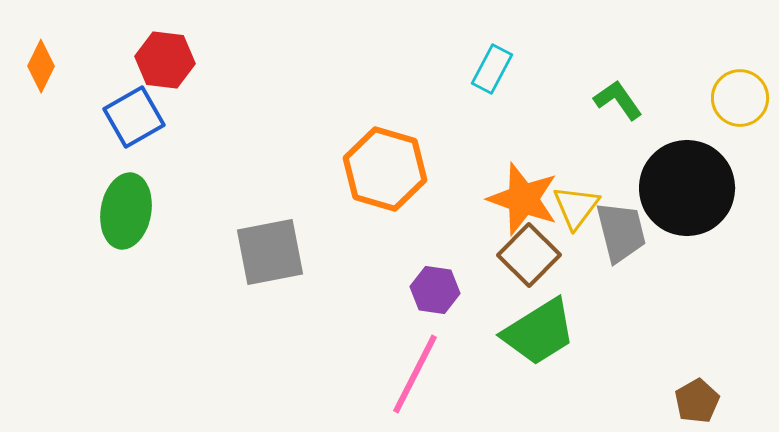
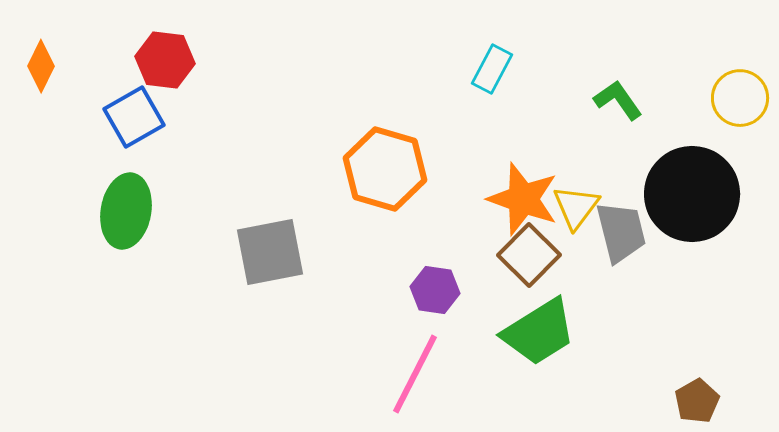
black circle: moved 5 px right, 6 px down
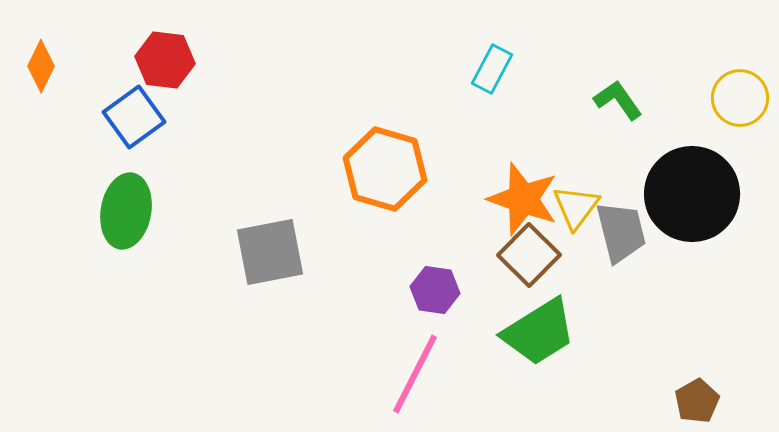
blue square: rotated 6 degrees counterclockwise
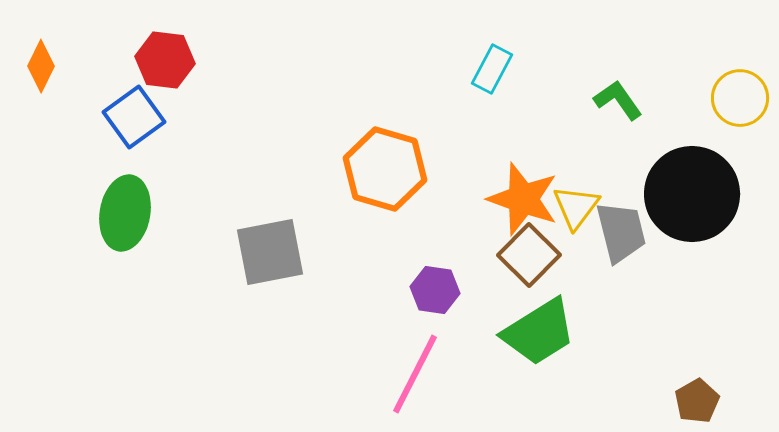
green ellipse: moved 1 px left, 2 px down
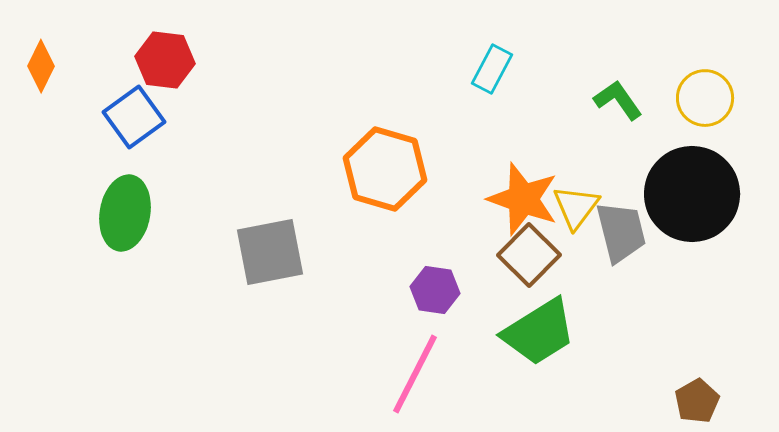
yellow circle: moved 35 px left
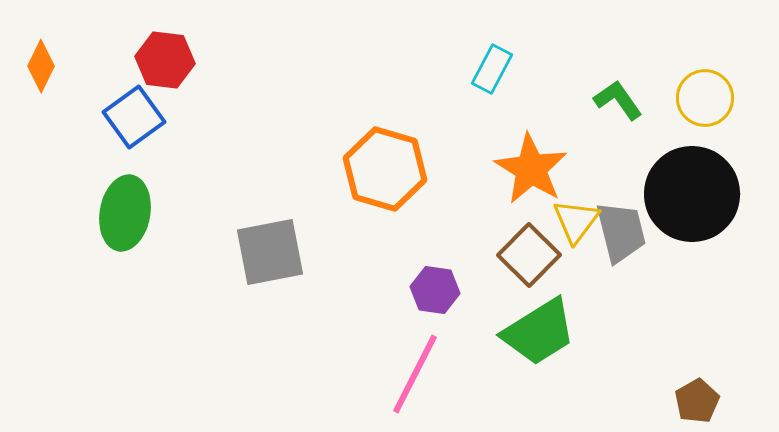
orange star: moved 8 px right, 30 px up; rotated 12 degrees clockwise
yellow triangle: moved 14 px down
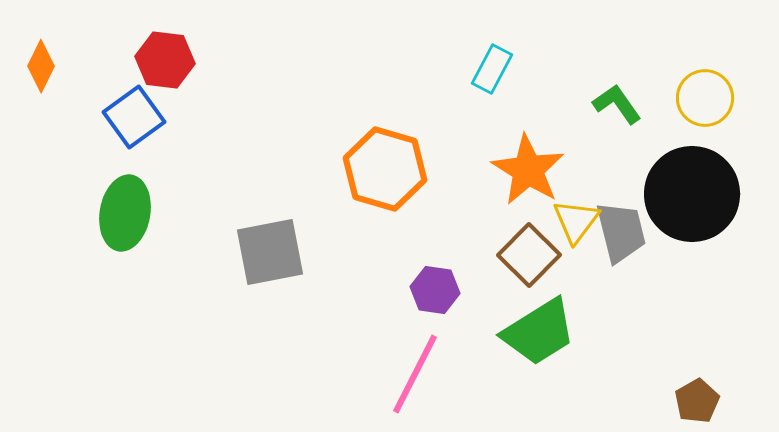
green L-shape: moved 1 px left, 4 px down
orange star: moved 3 px left, 1 px down
